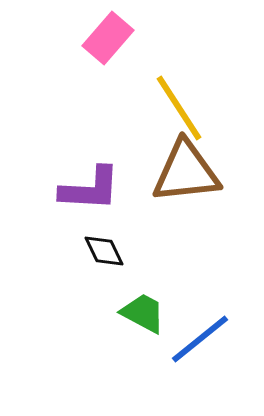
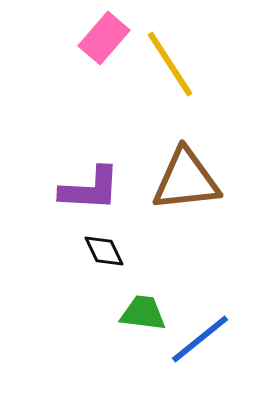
pink rectangle: moved 4 px left
yellow line: moved 9 px left, 44 px up
brown triangle: moved 8 px down
green trapezoid: rotated 21 degrees counterclockwise
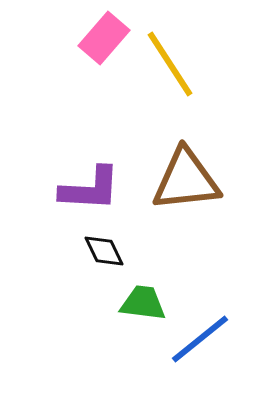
green trapezoid: moved 10 px up
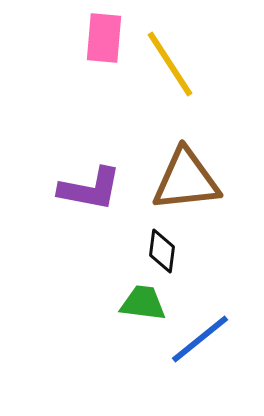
pink rectangle: rotated 36 degrees counterclockwise
purple L-shape: rotated 8 degrees clockwise
black diamond: moved 58 px right; rotated 33 degrees clockwise
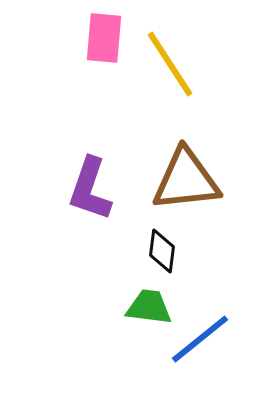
purple L-shape: rotated 98 degrees clockwise
green trapezoid: moved 6 px right, 4 px down
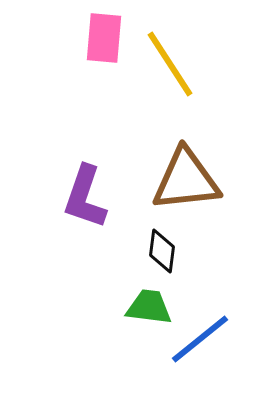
purple L-shape: moved 5 px left, 8 px down
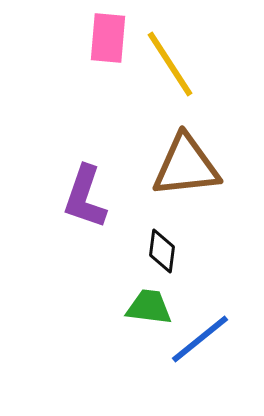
pink rectangle: moved 4 px right
brown triangle: moved 14 px up
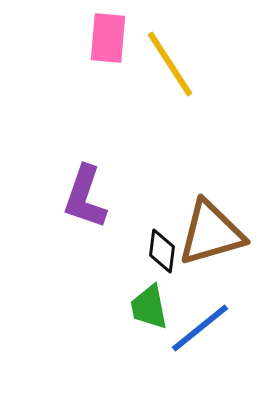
brown triangle: moved 25 px right, 67 px down; rotated 10 degrees counterclockwise
green trapezoid: rotated 108 degrees counterclockwise
blue line: moved 11 px up
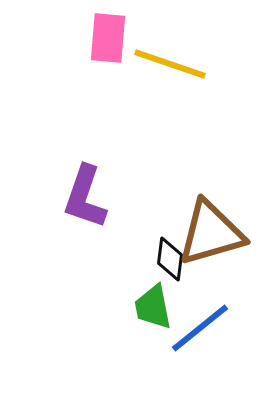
yellow line: rotated 38 degrees counterclockwise
black diamond: moved 8 px right, 8 px down
green trapezoid: moved 4 px right
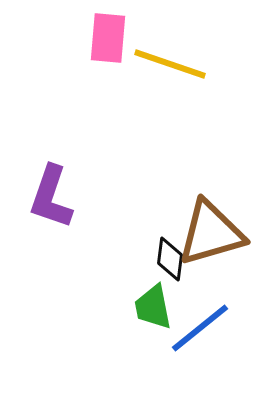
purple L-shape: moved 34 px left
